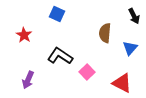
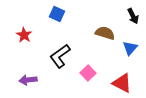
black arrow: moved 1 px left
brown semicircle: rotated 102 degrees clockwise
black L-shape: rotated 70 degrees counterclockwise
pink square: moved 1 px right, 1 px down
purple arrow: rotated 60 degrees clockwise
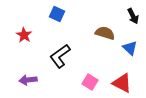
blue triangle: rotated 28 degrees counterclockwise
pink square: moved 2 px right, 9 px down; rotated 14 degrees counterclockwise
